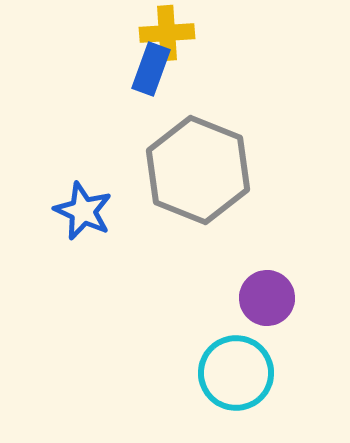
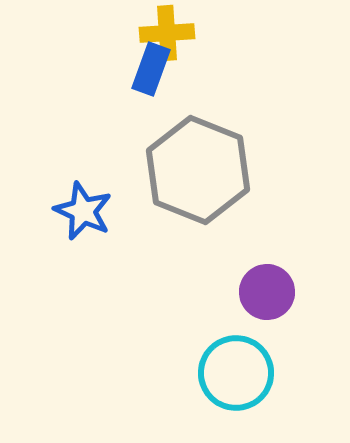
purple circle: moved 6 px up
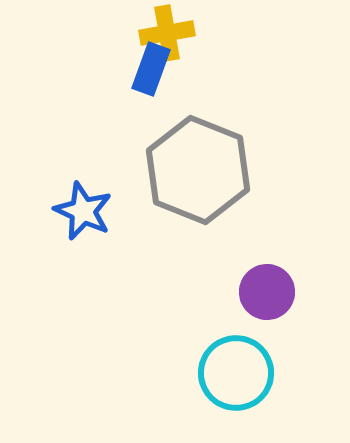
yellow cross: rotated 6 degrees counterclockwise
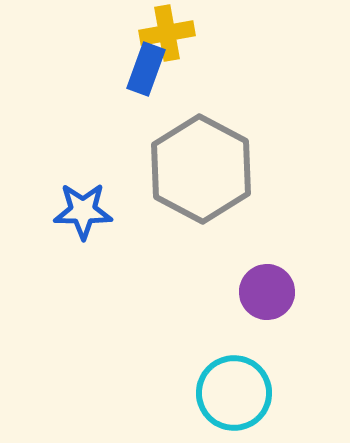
blue rectangle: moved 5 px left
gray hexagon: moved 3 px right, 1 px up; rotated 6 degrees clockwise
blue star: rotated 24 degrees counterclockwise
cyan circle: moved 2 px left, 20 px down
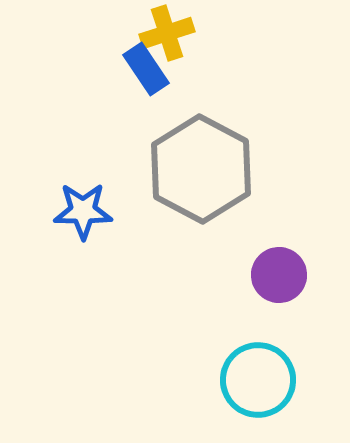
yellow cross: rotated 8 degrees counterclockwise
blue rectangle: rotated 54 degrees counterclockwise
purple circle: moved 12 px right, 17 px up
cyan circle: moved 24 px right, 13 px up
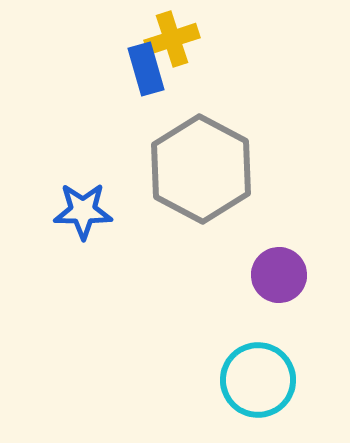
yellow cross: moved 5 px right, 6 px down
blue rectangle: rotated 18 degrees clockwise
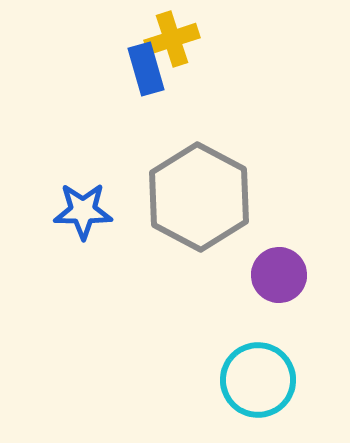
gray hexagon: moved 2 px left, 28 px down
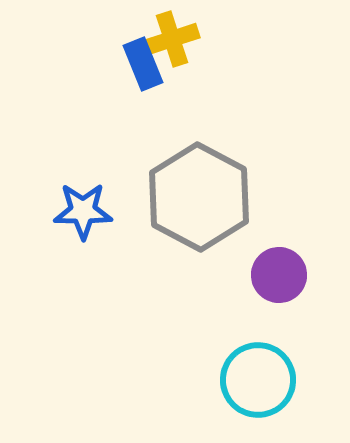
blue rectangle: moved 3 px left, 5 px up; rotated 6 degrees counterclockwise
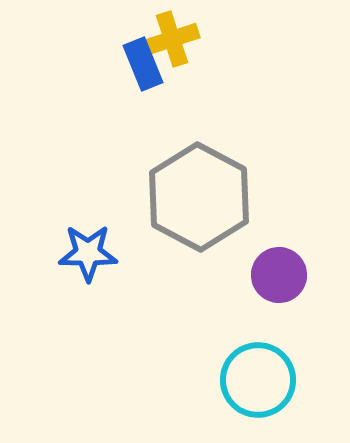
blue star: moved 5 px right, 42 px down
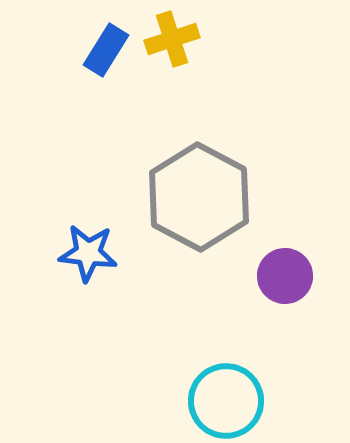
blue rectangle: moved 37 px left, 14 px up; rotated 54 degrees clockwise
blue star: rotated 6 degrees clockwise
purple circle: moved 6 px right, 1 px down
cyan circle: moved 32 px left, 21 px down
